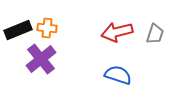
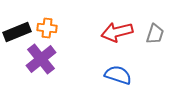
black rectangle: moved 1 px left, 2 px down
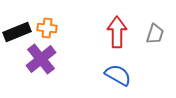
red arrow: rotated 104 degrees clockwise
blue semicircle: rotated 12 degrees clockwise
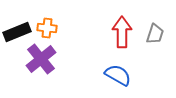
red arrow: moved 5 px right
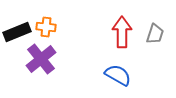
orange cross: moved 1 px left, 1 px up
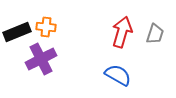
red arrow: rotated 16 degrees clockwise
purple cross: rotated 12 degrees clockwise
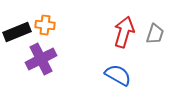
orange cross: moved 1 px left, 2 px up
red arrow: moved 2 px right
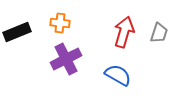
orange cross: moved 15 px right, 2 px up
gray trapezoid: moved 4 px right, 1 px up
purple cross: moved 25 px right
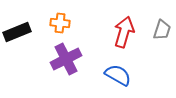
gray trapezoid: moved 3 px right, 3 px up
